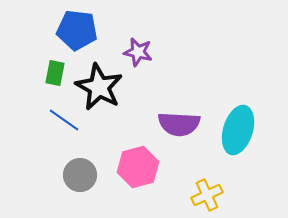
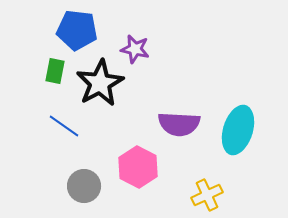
purple star: moved 3 px left, 3 px up
green rectangle: moved 2 px up
black star: moved 1 px right, 4 px up; rotated 15 degrees clockwise
blue line: moved 6 px down
pink hexagon: rotated 18 degrees counterclockwise
gray circle: moved 4 px right, 11 px down
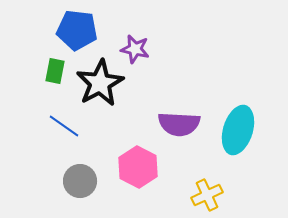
gray circle: moved 4 px left, 5 px up
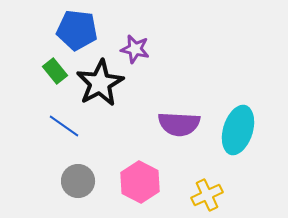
green rectangle: rotated 50 degrees counterclockwise
pink hexagon: moved 2 px right, 15 px down
gray circle: moved 2 px left
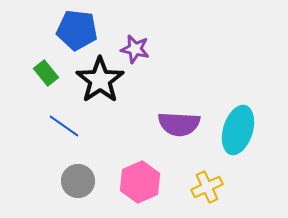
green rectangle: moved 9 px left, 2 px down
black star: moved 3 px up; rotated 6 degrees counterclockwise
pink hexagon: rotated 9 degrees clockwise
yellow cross: moved 8 px up
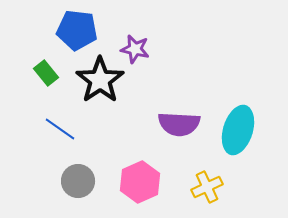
blue line: moved 4 px left, 3 px down
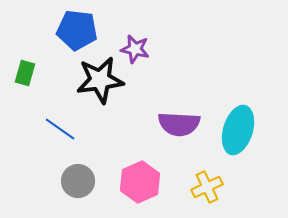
green rectangle: moved 21 px left; rotated 55 degrees clockwise
black star: rotated 27 degrees clockwise
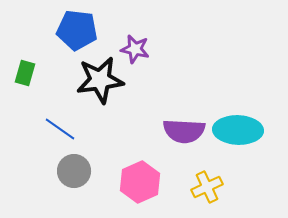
purple semicircle: moved 5 px right, 7 px down
cyan ellipse: rotated 75 degrees clockwise
gray circle: moved 4 px left, 10 px up
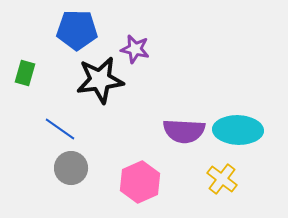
blue pentagon: rotated 6 degrees counterclockwise
gray circle: moved 3 px left, 3 px up
yellow cross: moved 15 px right, 8 px up; rotated 28 degrees counterclockwise
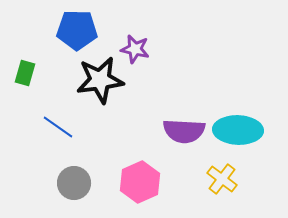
blue line: moved 2 px left, 2 px up
gray circle: moved 3 px right, 15 px down
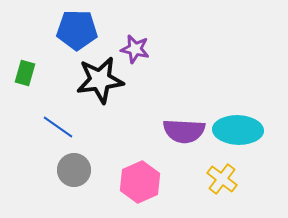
gray circle: moved 13 px up
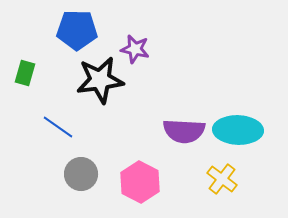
gray circle: moved 7 px right, 4 px down
pink hexagon: rotated 9 degrees counterclockwise
